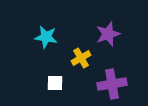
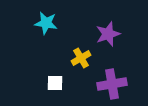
cyan star: moved 14 px up
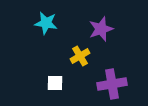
purple star: moved 7 px left, 5 px up
yellow cross: moved 1 px left, 2 px up
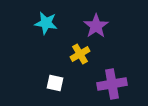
purple star: moved 5 px left, 3 px up; rotated 15 degrees counterclockwise
yellow cross: moved 2 px up
white square: rotated 12 degrees clockwise
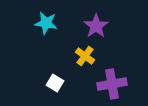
yellow cross: moved 5 px right, 2 px down; rotated 24 degrees counterclockwise
white square: rotated 18 degrees clockwise
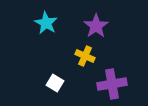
cyan star: rotated 20 degrees clockwise
yellow cross: rotated 12 degrees counterclockwise
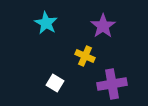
purple star: moved 7 px right
